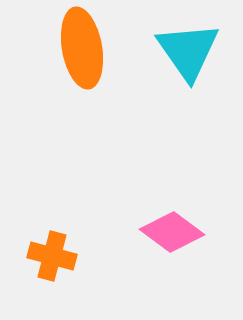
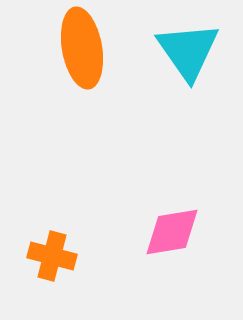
pink diamond: rotated 46 degrees counterclockwise
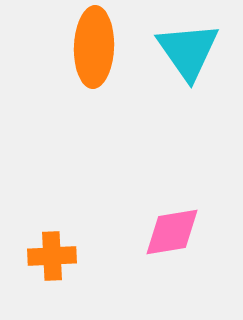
orange ellipse: moved 12 px right, 1 px up; rotated 12 degrees clockwise
orange cross: rotated 18 degrees counterclockwise
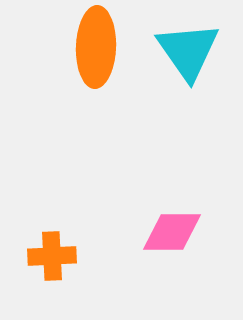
orange ellipse: moved 2 px right
pink diamond: rotated 10 degrees clockwise
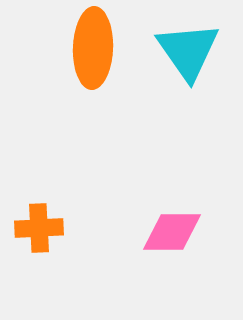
orange ellipse: moved 3 px left, 1 px down
orange cross: moved 13 px left, 28 px up
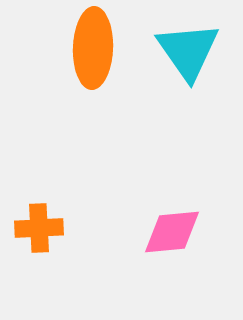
pink diamond: rotated 6 degrees counterclockwise
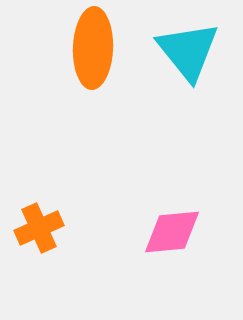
cyan triangle: rotated 4 degrees counterclockwise
orange cross: rotated 21 degrees counterclockwise
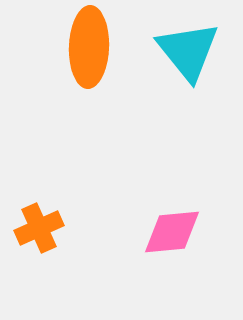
orange ellipse: moved 4 px left, 1 px up
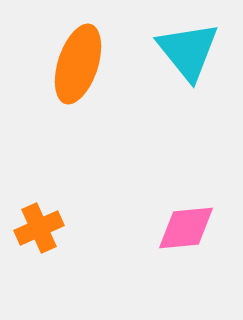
orange ellipse: moved 11 px left, 17 px down; rotated 16 degrees clockwise
pink diamond: moved 14 px right, 4 px up
